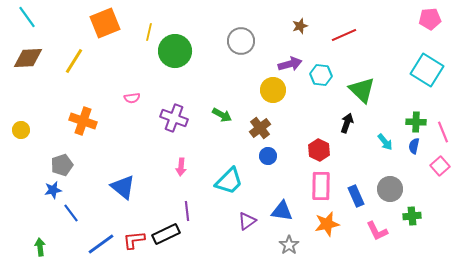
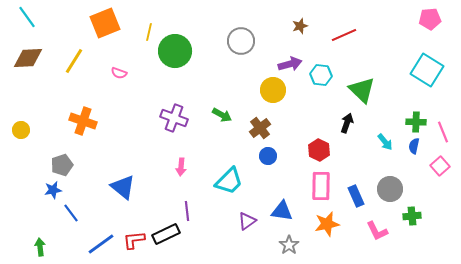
pink semicircle at (132, 98): moved 13 px left, 25 px up; rotated 28 degrees clockwise
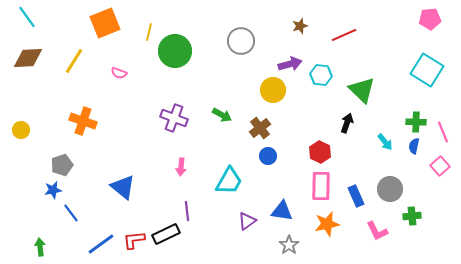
red hexagon at (319, 150): moved 1 px right, 2 px down
cyan trapezoid at (229, 181): rotated 16 degrees counterclockwise
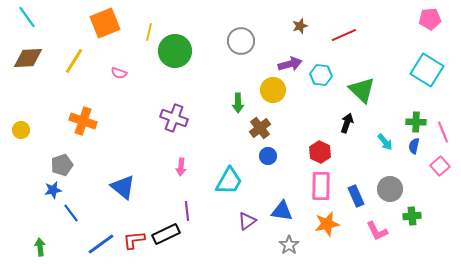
green arrow at (222, 115): moved 16 px right, 12 px up; rotated 60 degrees clockwise
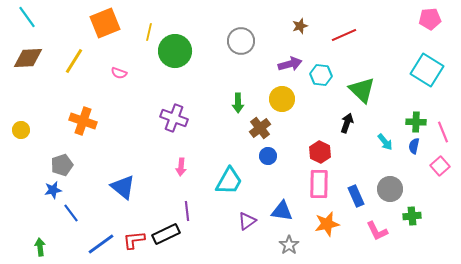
yellow circle at (273, 90): moved 9 px right, 9 px down
pink rectangle at (321, 186): moved 2 px left, 2 px up
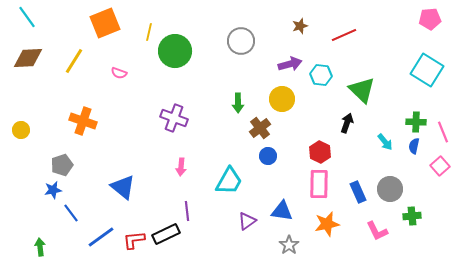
blue rectangle at (356, 196): moved 2 px right, 4 px up
blue line at (101, 244): moved 7 px up
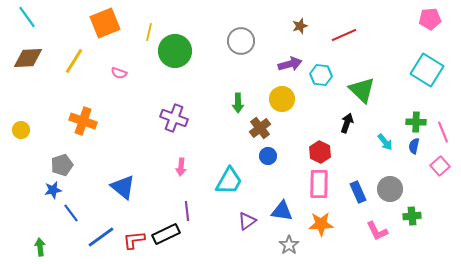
orange star at (327, 224): moved 6 px left; rotated 10 degrees clockwise
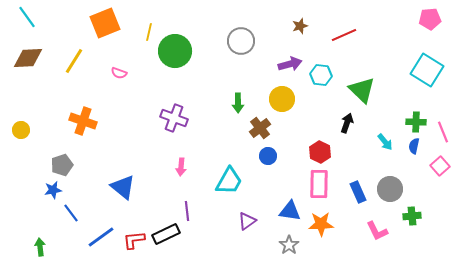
blue triangle at (282, 211): moved 8 px right
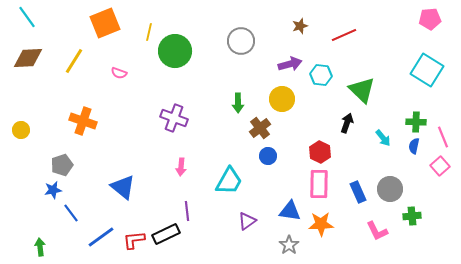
pink line at (443, 132): moved 5 px down
cyan arrow at (385, 142): moved 2 px left, 4 px up
